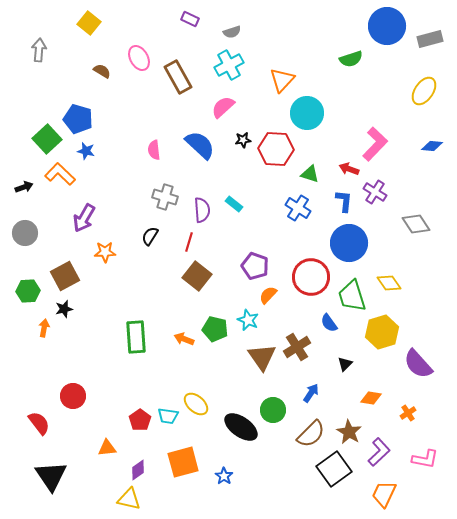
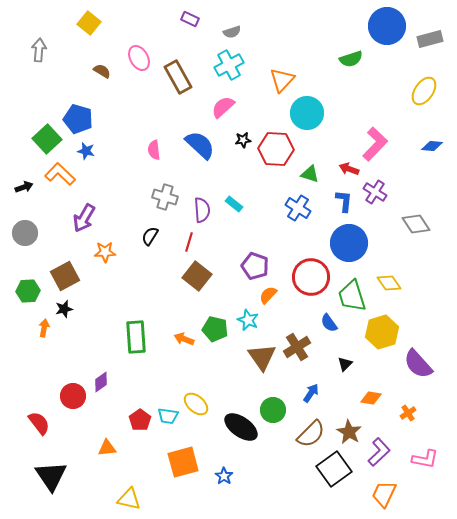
purple diamond at (138, 470): moved 37 px left, 88 px up
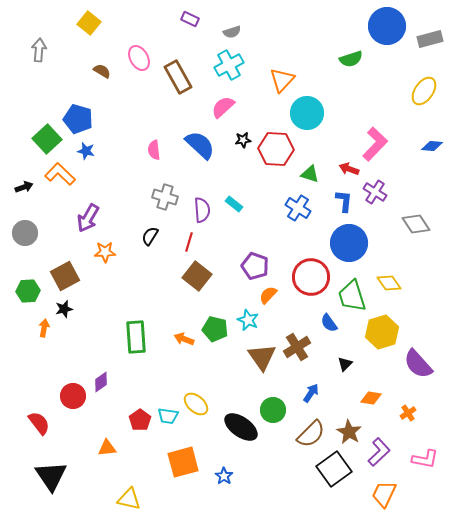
purple arrow at (84, 218): moved 4 px right
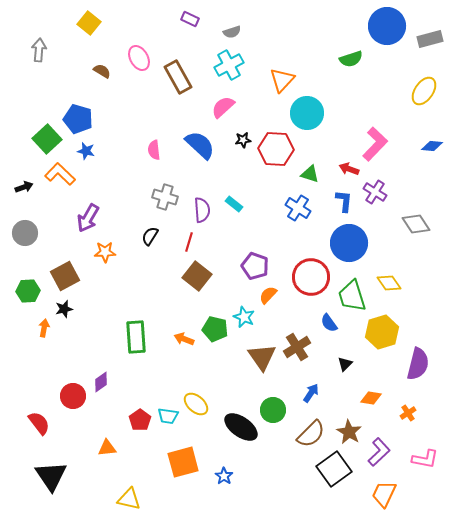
cyan star at (248, 320): moved 4 px left, 3 px up
purple semicircle at (418, 364): rotated 124 degrees counterclockwise
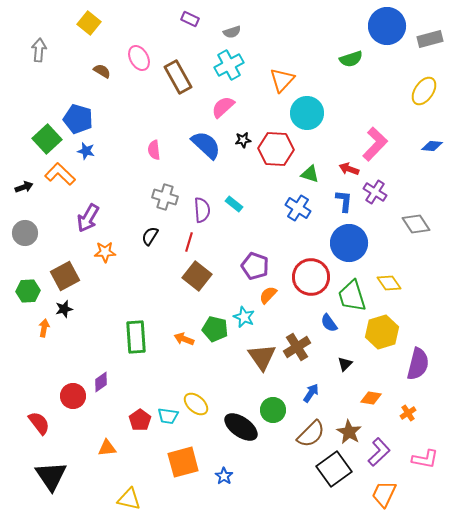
blue semicircle at (200, 145): moved 6 px right
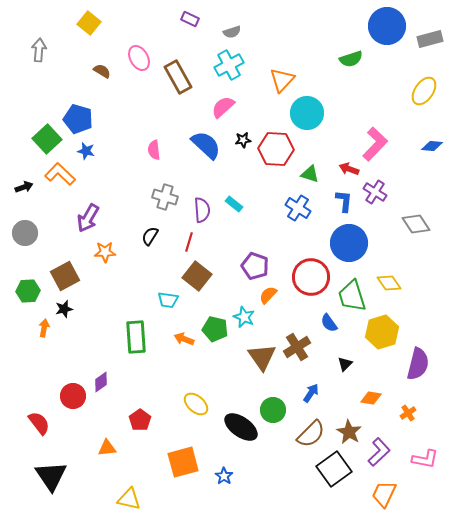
cyan trapezoid at (168, 416): moved 116 px up
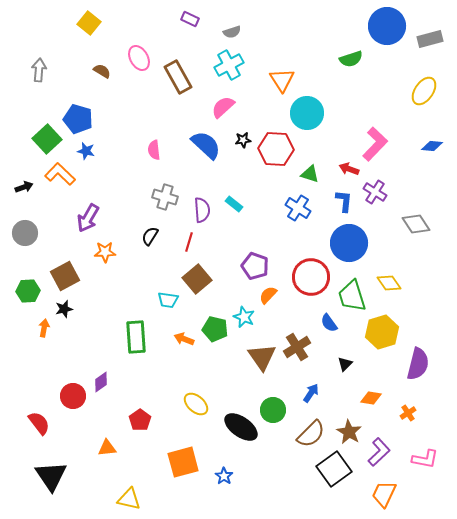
gray arrow at (39, 50): moved 20 px down
orange triangle at (282, 80): rotated 16 degrees counterclockwise
brown square at (197, 276): moved 3 px down; rotated 12 degrees clockwise
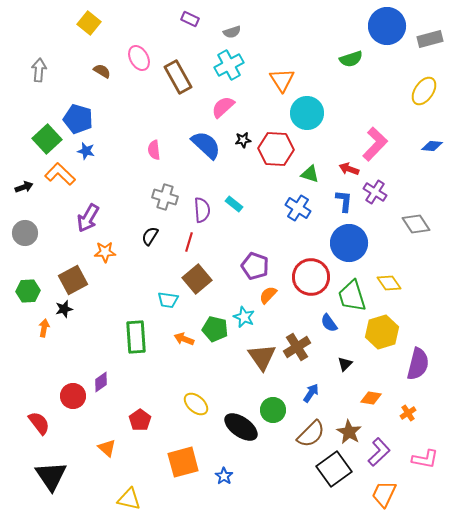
brown square at (65, 276): moved 8 px right, 4 px down
orange triangle at (107, 448): rotated 48 degrees clockwise
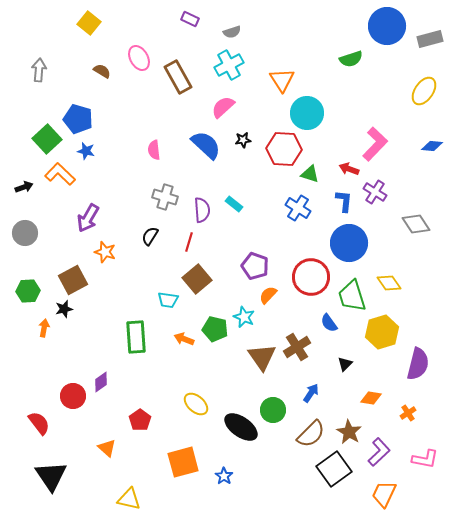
red hexagon at (276, 149): moved 8 px right
orange star at (105, 252): rotated 20 degrees clockwise
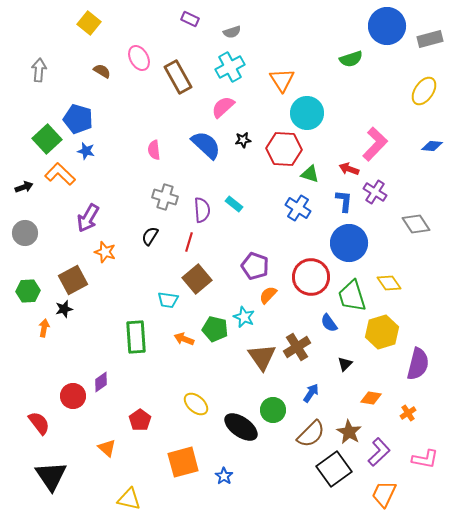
cyan cross at (229, 65): moved 1 px right, 2 px down
